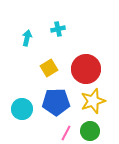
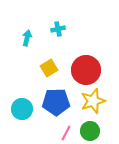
red circle: moved 1 px down
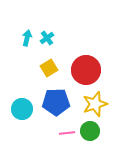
cyan cross: moved 11 px left, 9 px down; rotated 24 degrees counterclockwise
yellow star: moved 2 px right, 3 px down
pink line: moved 1 px right; rotated 56 degrees clockwise
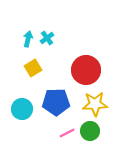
cyan arrow: moved 1 px right, 1 px down
yellow square: moved 16 px left
yellow star: rotated 15 degrees clockwise
pink line: rotated 21 degrees counterclockwise
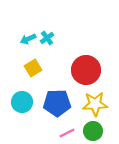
cyan arrow: rotated 126 degrees counterclockwise
blue pentagon: moved 1 px right, 1 px down
cyan circle: moved 7 px up
green circle: moved 3 px right
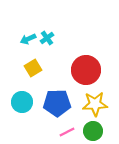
pink line: moved 1 px up
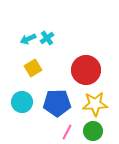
pink line: rotated 35 degrees counterclockwise
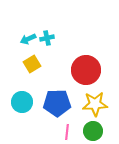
cyan cross: rotated 24 degrees clockwise
yellow square: moved 1 px left, 4 px up
pink line: rotated 21 degrees counterclockwise
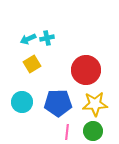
blue pentagon: moved 1 px right
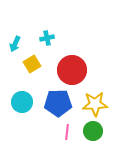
cyan arrow: moved 13 px left, 5 px down; rotated 42 degrees counterclockwise
red circle: moved 14 px left
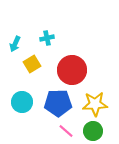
pink line: moved 1 px left, 1 px up; rotated 56 degrees counterclockwise
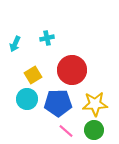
yellow square: moved 1 px right, 11 px down
cyan circle: moved 5 px right, 3 px up
green circle: moved 1 px right, 1 px up
